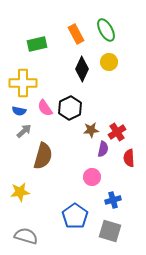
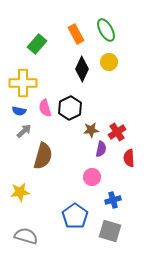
green rectangle: rotated 36 degrees counterclockwise
pink semicircle: rotated 18 degrees clockwise
purple semicircle: moved 2 px left
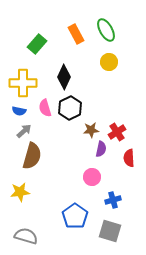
black diamond: moved 18 px left, 8 px down
brown semicircle: moved 11 px left
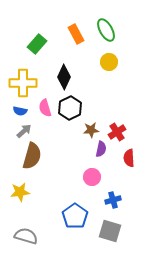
blue semicircle: moved 1 px right
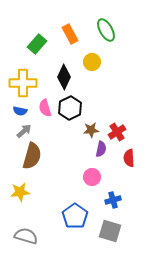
orange rectangle: moved 6 px left
yellow circle: moved 17 px left
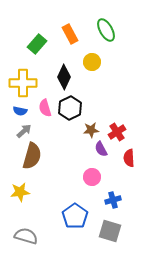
purple semicircle: rotated 140 degrees clockwise
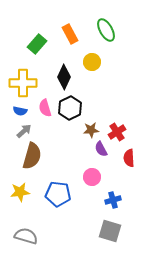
blue pentagon: moved 17 px left, 22 px up; rotated 30 degrees counterclockwise
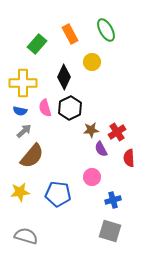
brown semicircle: rotated 24 degrees clockwise
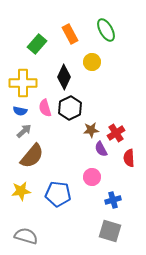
red cross: moved 1 px left, 1 px down
yellow star: moved 1 px right, 1 px up
